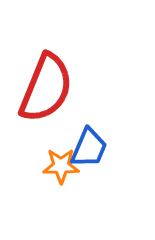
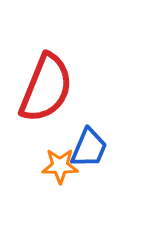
orange star: moved 1 px left
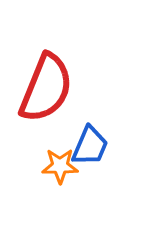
blue trapezoid: moved 1 px right, 2 px up
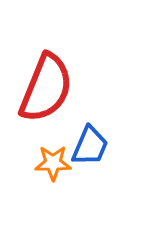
orange star: moved 7 px left, 3 px up
